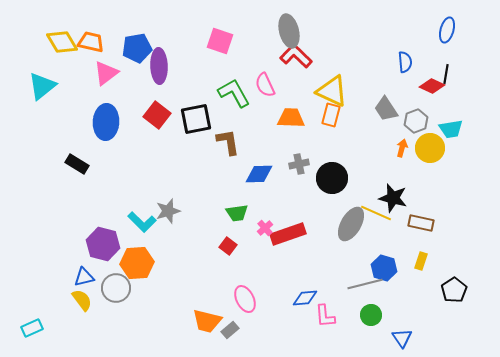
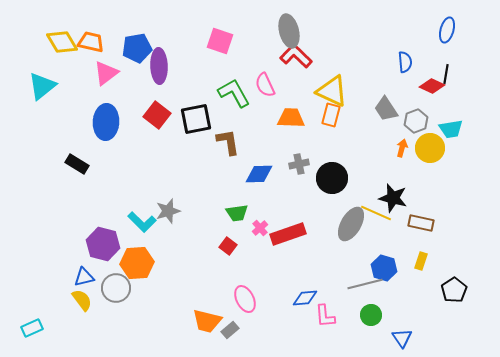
pink cross at (265, 228): moved 5 px left
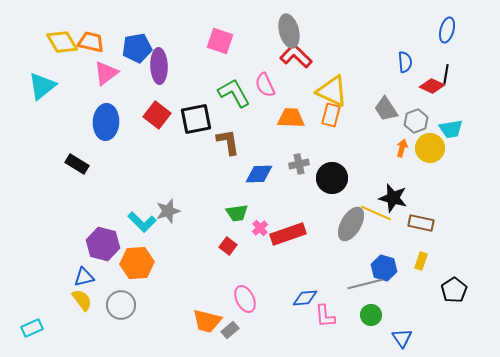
gray circle at (116, 288): moved 5 px right, 17 px down
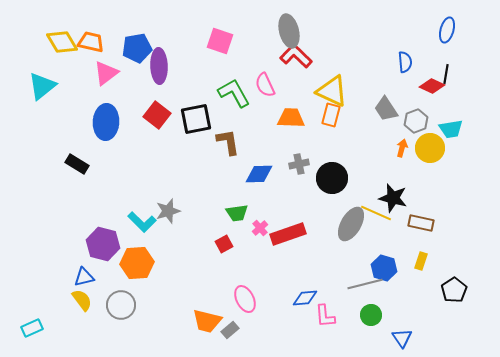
red square at (228, 246): moved 4 px left, 2 px up; rotated 24 degrees clockwise
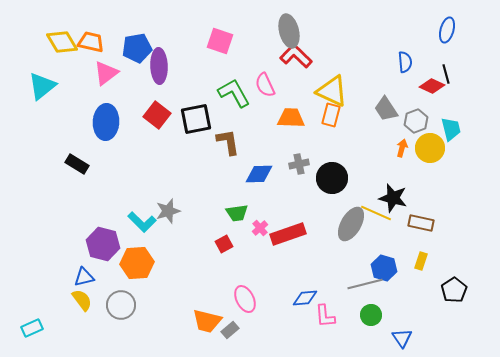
black line at (446, 74): rotated 24 degrees counterclockwise
cyan trapezoid at (451, 129): rotated 95 degrees counterclockwise
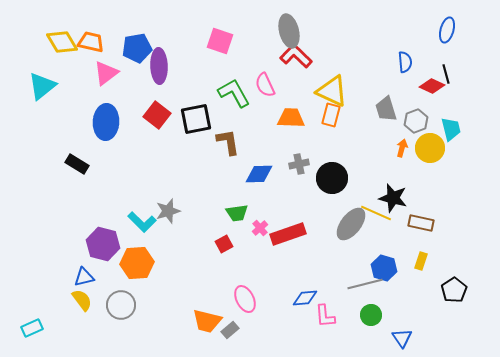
gray trapezoid at (386, 109): rotated 16 degrees clockwise
gray ellipse at (351, 224): rotated 8 degrees clockwise
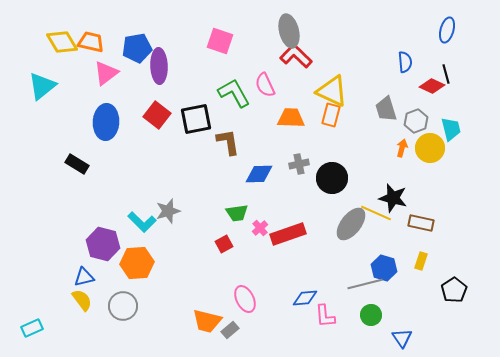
gray circle at (121, 305): moved 2 px right, 1 px down
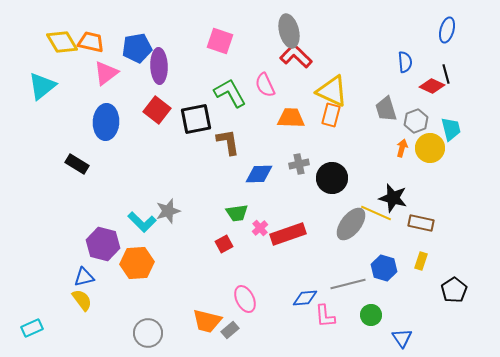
green L-shape at (234, 93): moved 4 px left
red square at (157, 115): moved 5 px up
gray line at (365, 284): moved 17 px left
gray circle at (123, 306): moved 25 px right, 27 px down
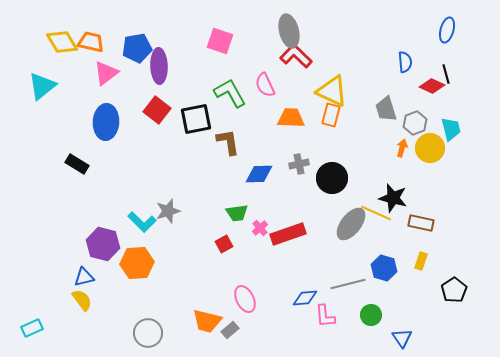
gray hexagon at (416, 121): moved 1 px left, 2 px down
